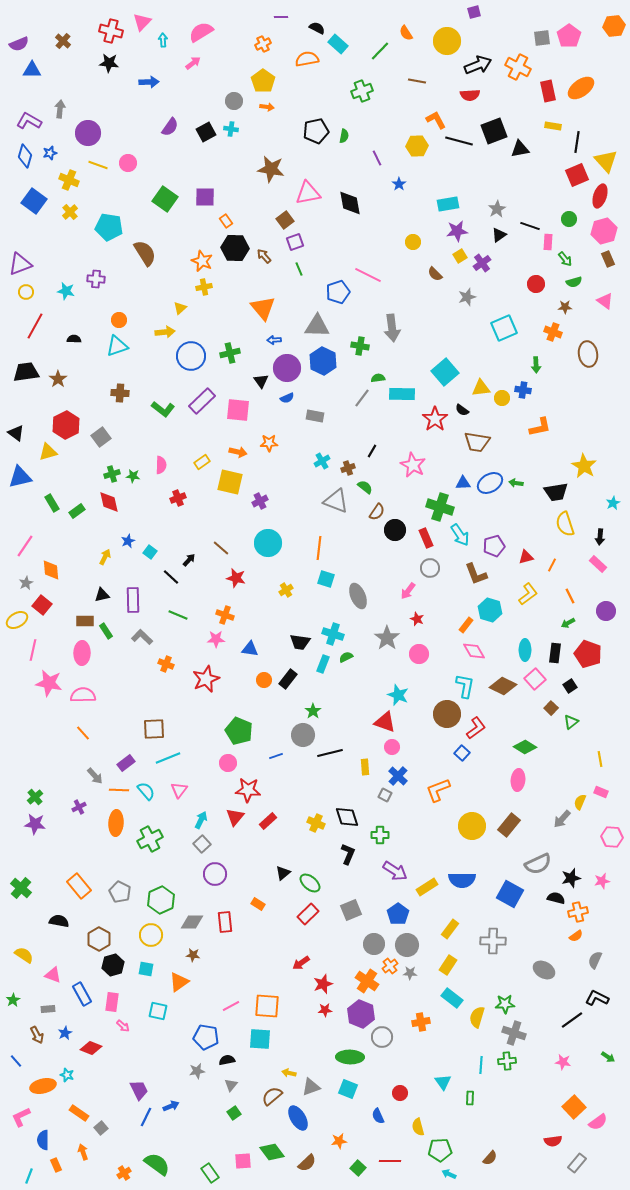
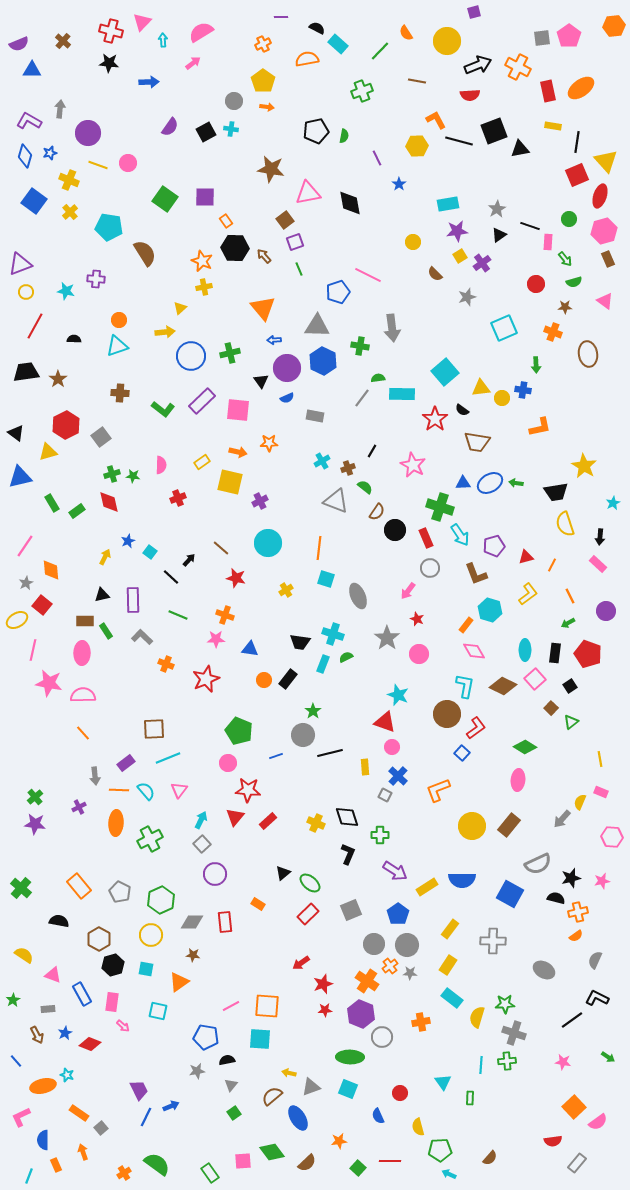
gray arrow at (95, 776): rotated 36 degrees clockwise
red diamond at (91, 1048): moved 1 px left, 4 px up
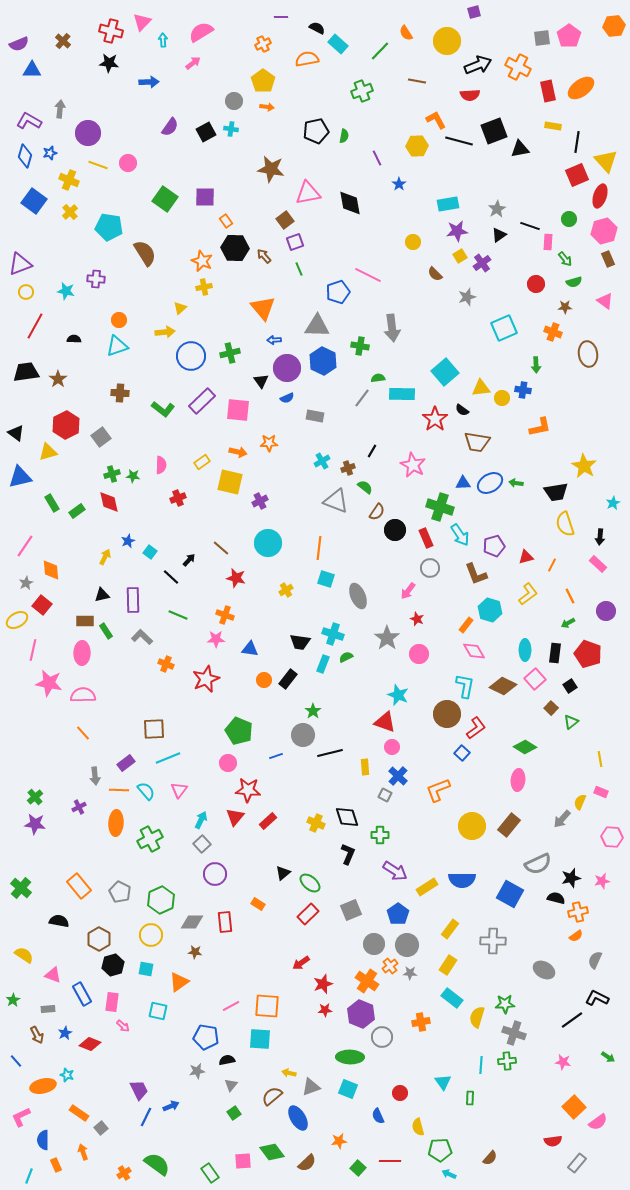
brown star at (193, 955): moved 2 px right, 3 px up
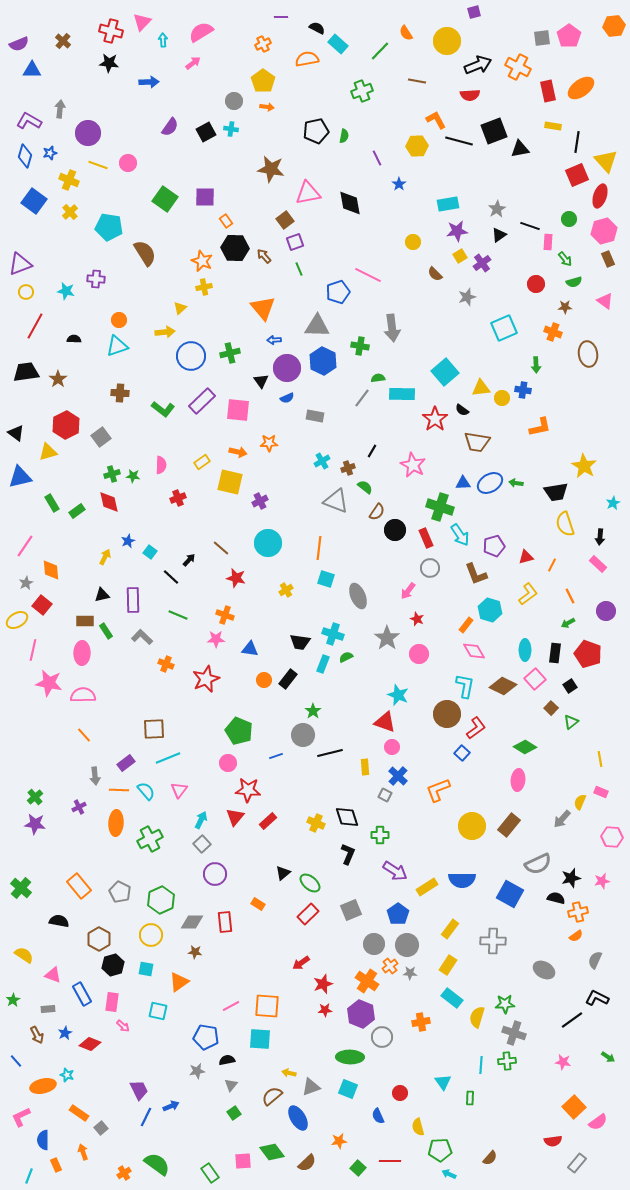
orange line at (83, 733): moved 1 px right, 2 px down
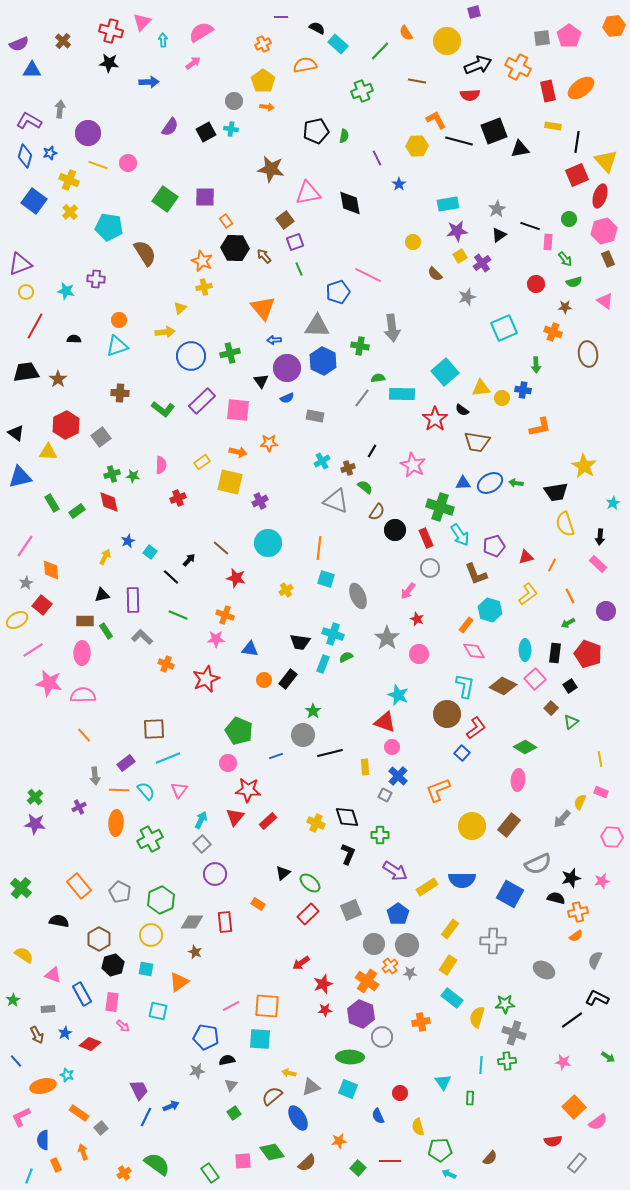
orange semicircle at (307, 59): moved 2 px left, 6 px down
yellow triangle at (48, 452): rotated 18 degrees clockwise
pink line at (33, 650): rotated 45 degrees clockwise
brown star at (195, 952): rotated 16 degrees clockwise
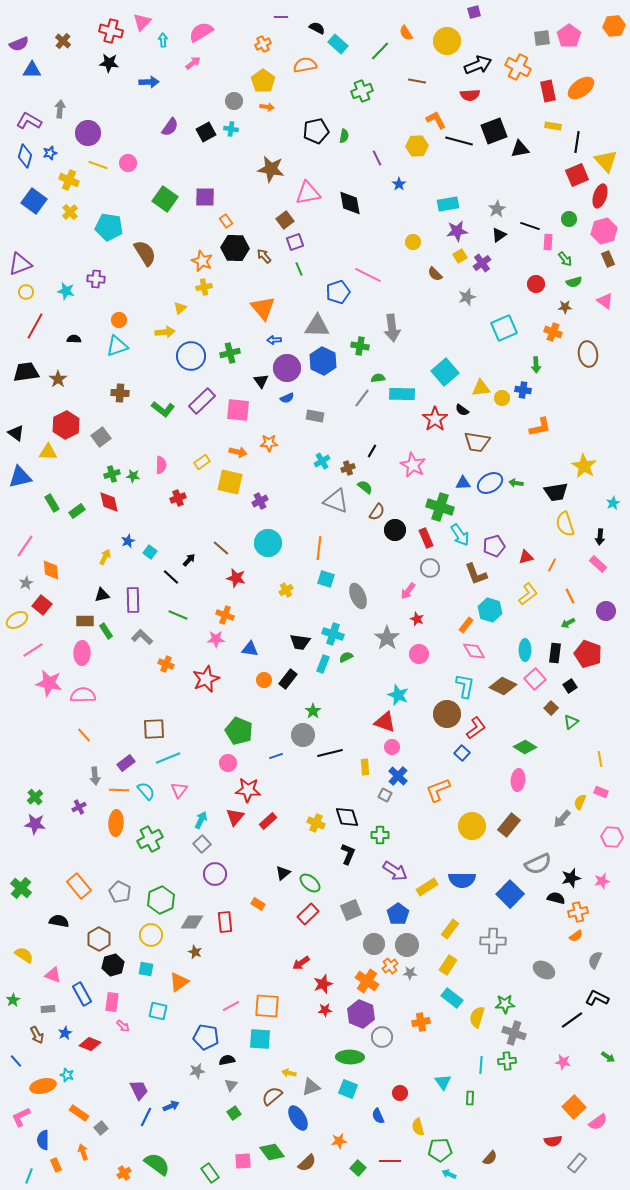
blue square at (510, 894): rotated 16 degrees clockwise
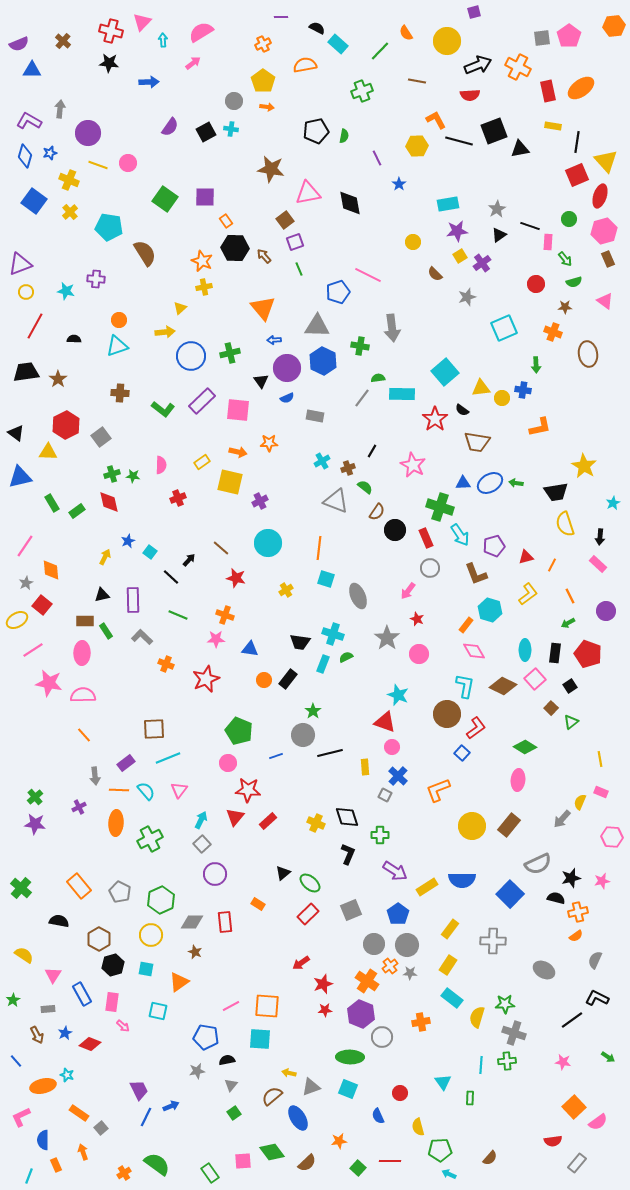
pink triangle at (53, 975): rotated 42 degrees clockwise
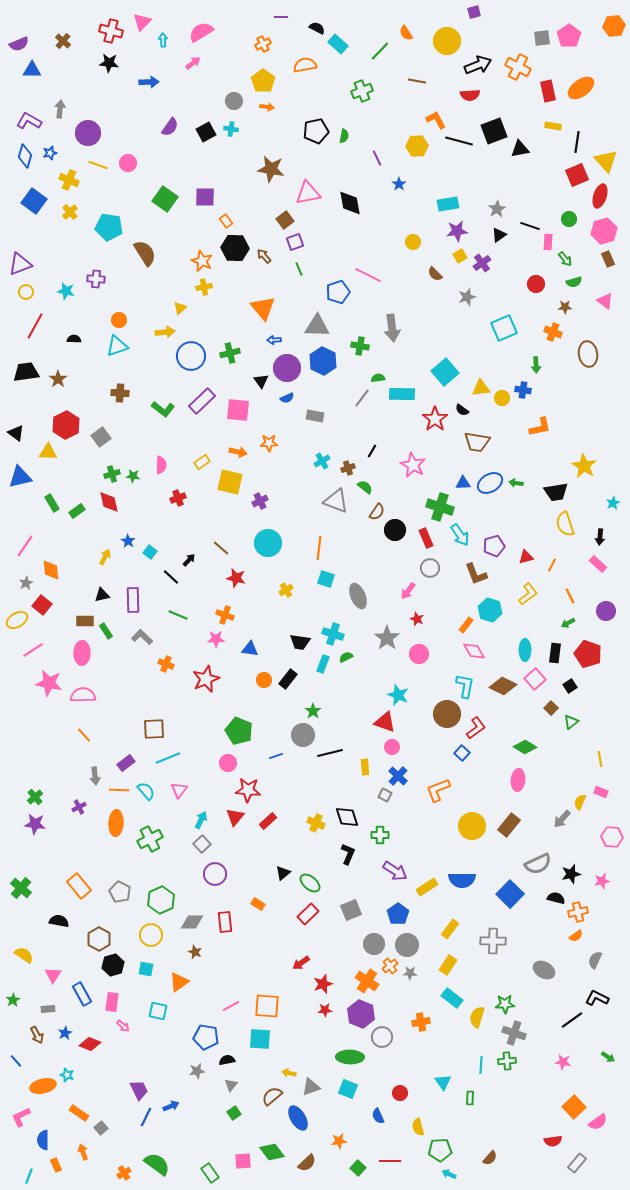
blue star at (128, 541): rotated 16 degrees counterclockwise
black star at (571, 878): moved 4 px up
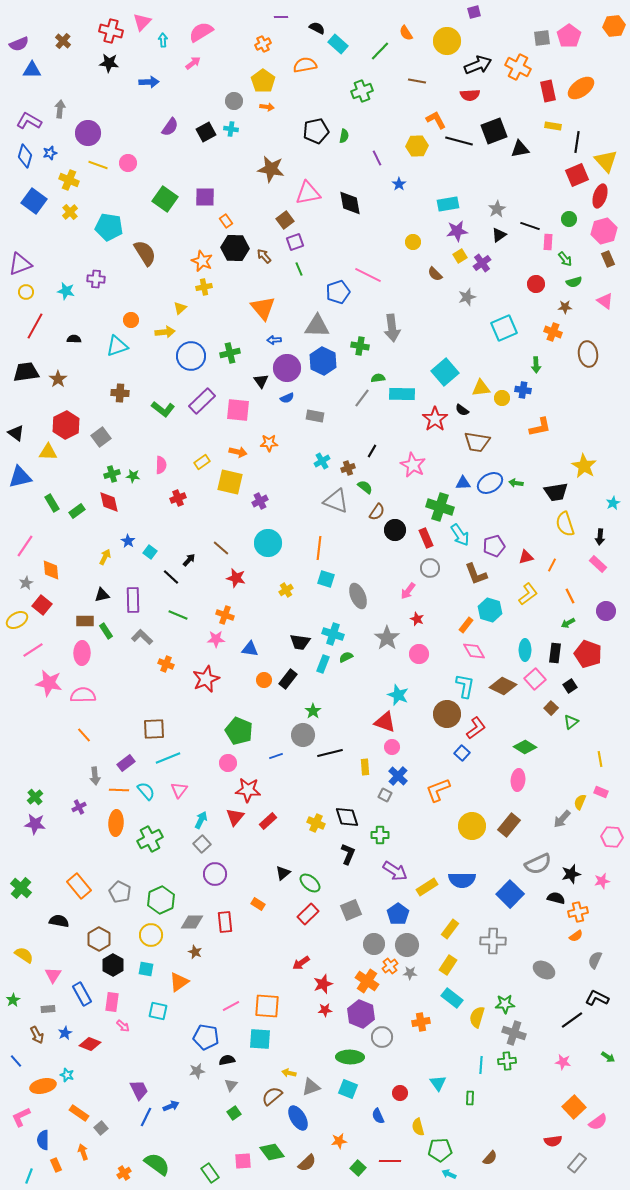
orange circle at (119, 320): moved 12 px right
black hexagon at (113, 965): rotated 15 degrees counterclockwise
cyan triangle at (443, 1082): moved 5 px left, 1 px down
